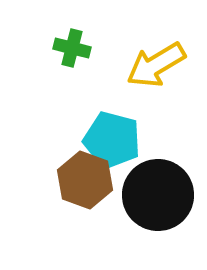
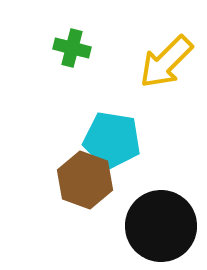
yellow arrow: moved 10 px right, 3 px up; rotated 14 degrees counterclockwise
cyan pentagon: rotated 6 degrees counterclockwise
black circle: moved 3 px right, 31 px down
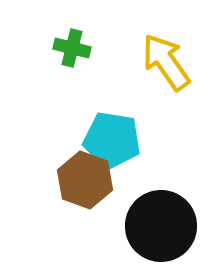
yellow arrow: rotated 100 degrees clockwise
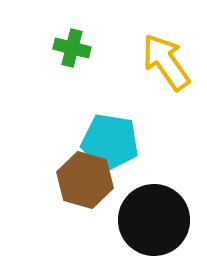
cyan pentagon: moved 2 px left, 2 px down
brown hexagon: rotated 4 degrees counterclockwise
black circle: moved 7 px left, 6 px up
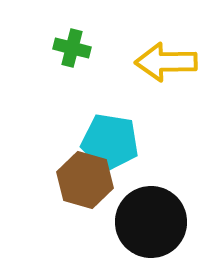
yellow arrow: rotated 56 degrees counterclockwise
black circle: moved 3 px left, 2 px down
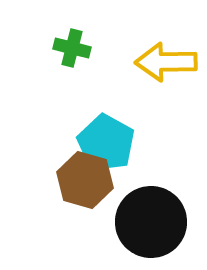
cyan pentagon: moved 4 px left, 1 px down; rotated 20 degrees clockwise
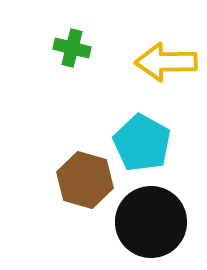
cyan pentagon: moved 36 px right
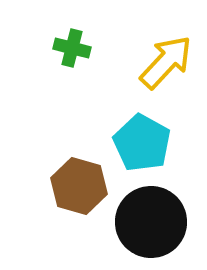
yellow arrow: rotated 134 degrees clockwise
brown hexagon: moved 6 px left, 6 px down
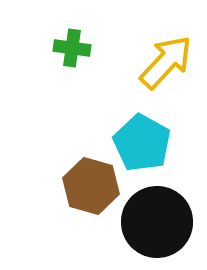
green cross: rotated 6 degrees counterclockwise
brown hexagon: moved 12 px right
black circle: moved 6 px right
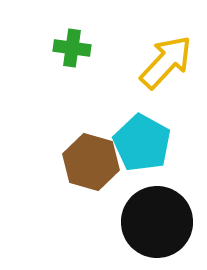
brown hexagon: moved 24 px up
